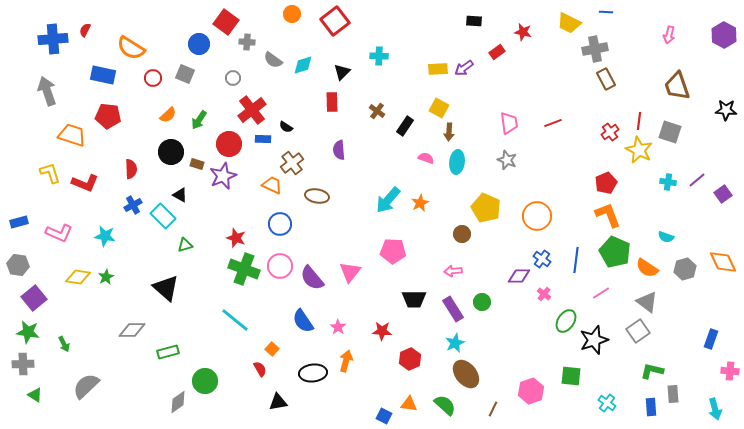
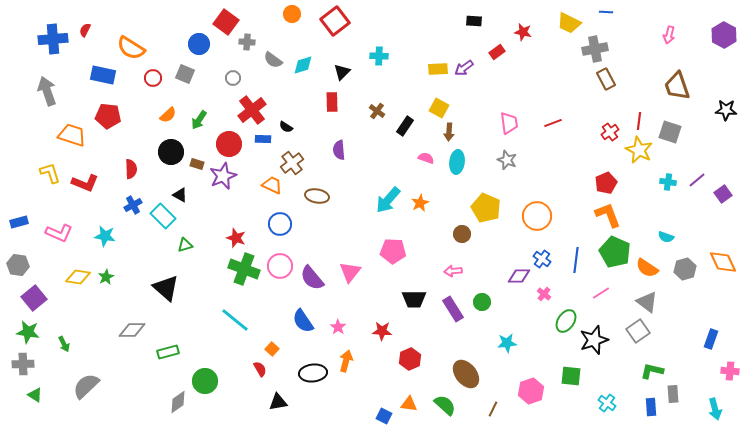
cyan star at (455, 343): moved 52 px right; rotated 18 degrees clockwise
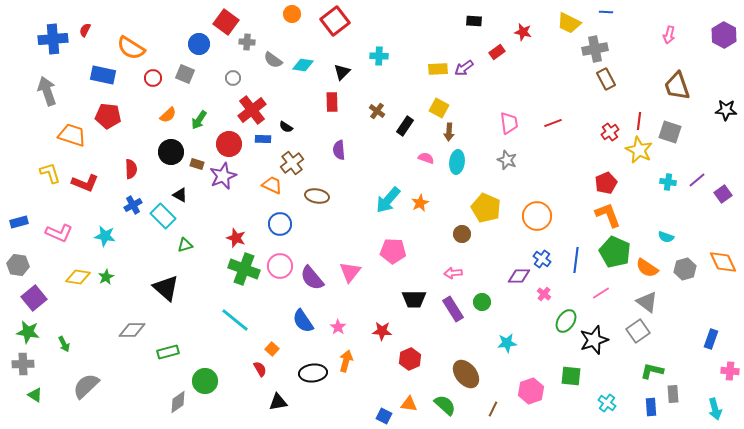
cyan diamond at (303, 65): rotated 25 degrees clockwise
pink arrow at (453, 271): moved 2 px down
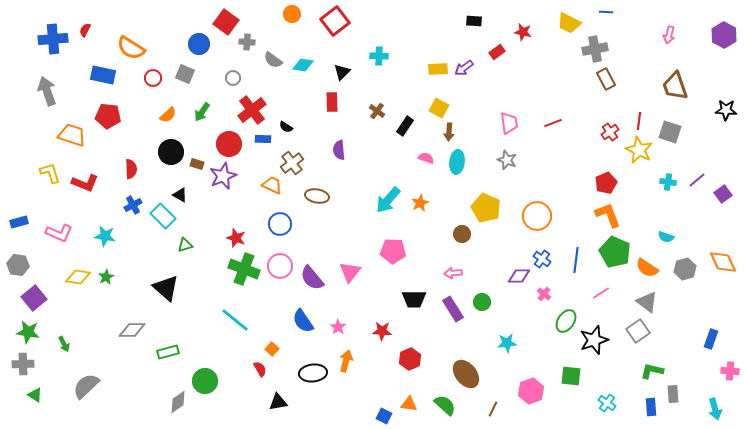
brown trapezoid at (677, 86): moved 2 px left
green arrow at (199, 120): moved 3 px right, 8 px up
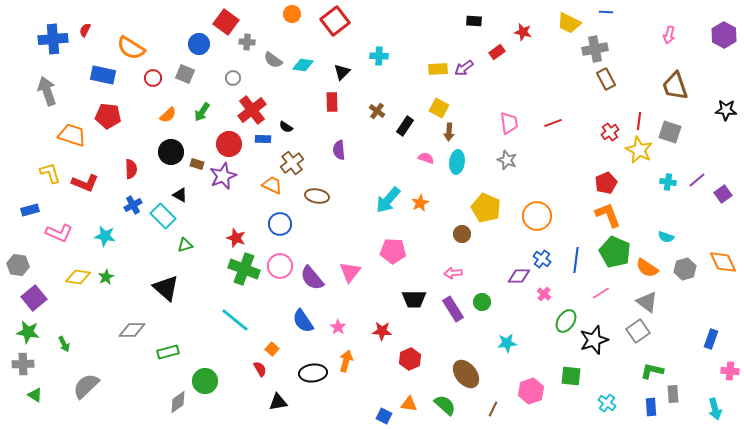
blue rectangle at (19, 222): moved 11 px right, 12 px up
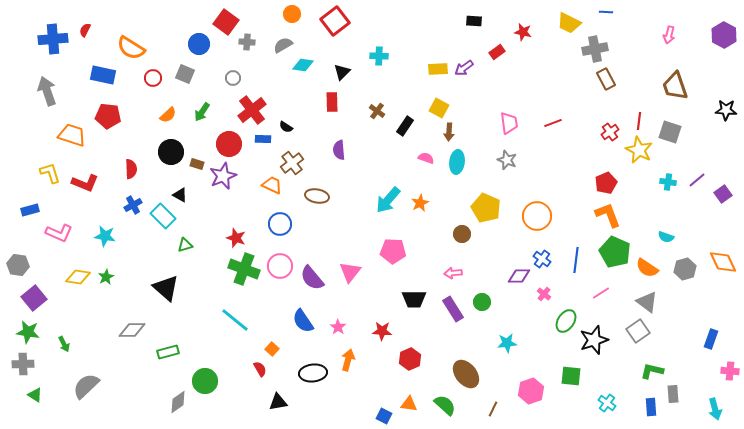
gray semicircle at (273, 60): moved 10 px right, 15 px up; rotated 114 degrees clockwise
orange arrow at (346, 361): moved 2 px right, 1 px up
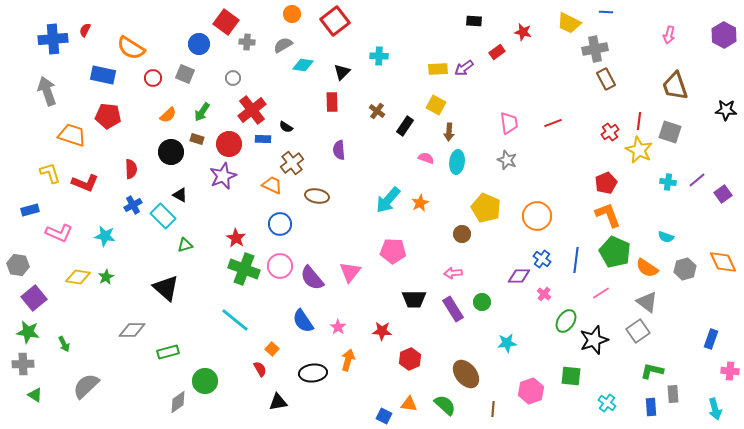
yellow square at (439, 108): moved 3 px left, 3 px up
brown rectangle at (197, 164): moved 25 px up
red star at (236, 238): rotated 12 degrees clockwise
brown line at (493, 409): rotated 21 degrees counterclockwise
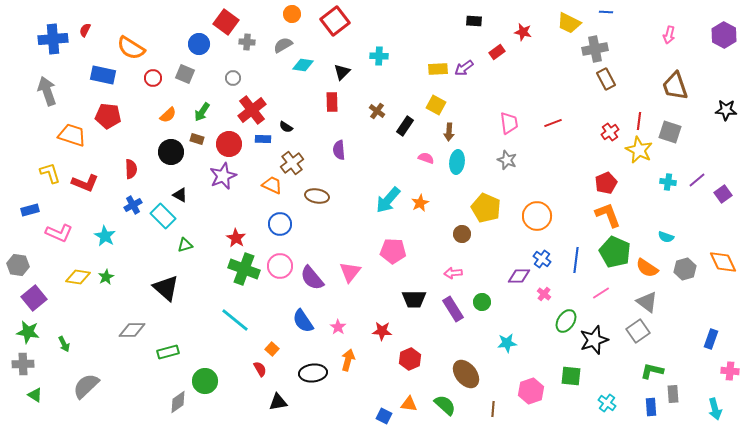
cyan star at (105, 236): rotated 20 degrees clockwise
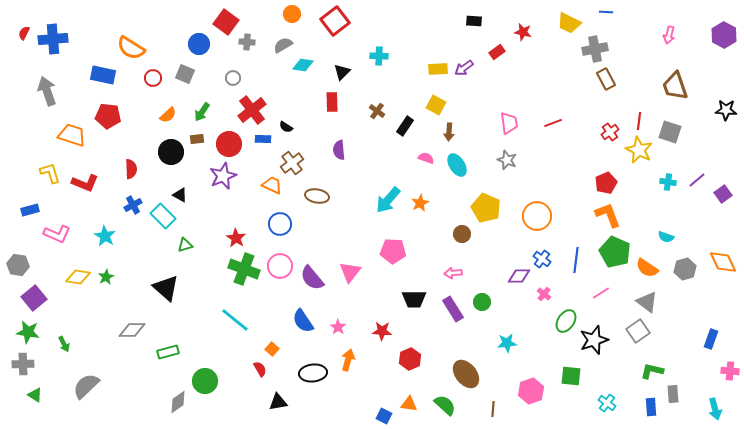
red semicircle at (85, 30): moved 61 px left, 3 px down
brown rectangle at (197, 139): rotated 24 degrees counterclockwise
cyan ellipse at (457, 162): moved 3 px down; rotated 40 degrees counterclockwise
pink L-shape at (59, 233): moved 2 px left, 1 px down
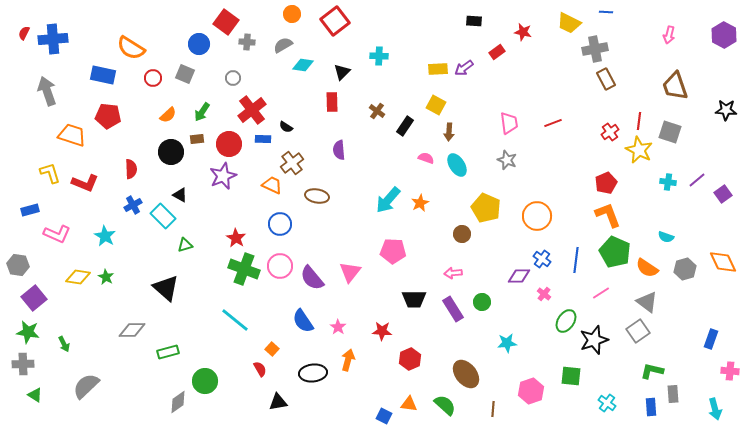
green star at (106, 277): rotated 14 degrees counterclockwise
